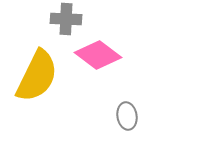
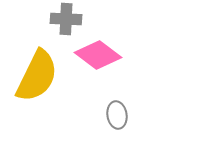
gray ellipse: moved 10 px left, 1 px up
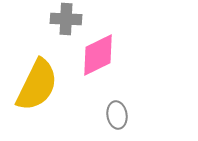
pink diamond: rotated 63 degrees counterclockwise
yellow semicircle: moved 9 px down
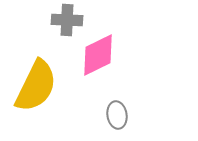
gray cross: moved 1 px right, 1 px down
yellow semicircle: moved 1 px left, 1 px down
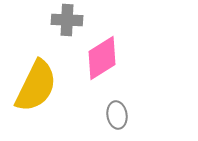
pink diamond: moved 4 px right, 3 px down; rotated 6 degrees counterclockwise
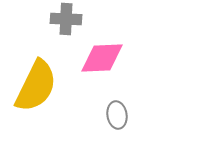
gray cross: moved 1 px left, 1 px up
pink diamond: rotated 30 degrees clockwise
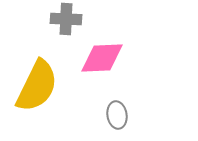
yellow semicircle: moved 1 px right
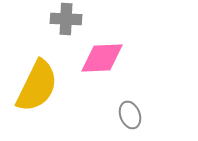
gray ellipse: moved 13 px right; rotated 12 degrees counterclockwise
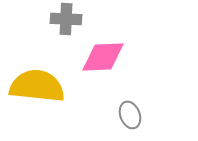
pink diamond: moved 1 px right, 1 px up
yellow semicircle: rotated 110 degrees counterclockwise
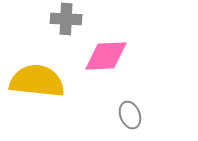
pink diamond: moved 3 px right, 1 px up
yellow semicircle: moved 5 px up
